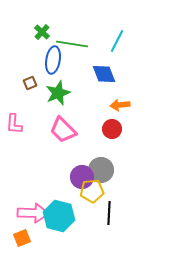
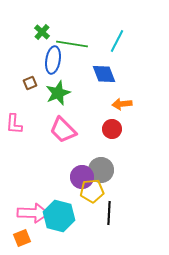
orange arrow: moved 2 px right, 1 px up
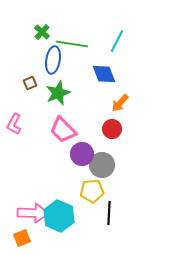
orange arrow: moved 2 px left, 1 px up; rotated 42 degrees counterclockwise
pink L-shape: rotated 25 degrees clockwise
gray circle: moved 1 px right, 5 px up
purple circle: moved 23 px up
cyan hexagon: rotated 8 degrees clockwise
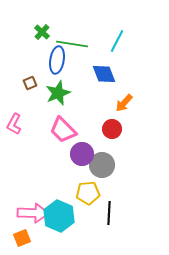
blue ellipse: moved 4 px right
orange arrow: moved 4 px right
yellow pentagon: moved 4 px left, 2 px down
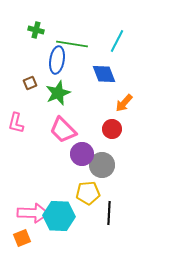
green cross: moved 6 px left, 2 px up; rotated 28 degrees counterclockwise
pink L-shape: moved 2 px right, 1 px up; rotated 15 degrees counterclockwise
cyan hexagon: rotated 20 degrees counterclockwise
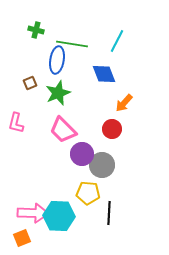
yellow pentagon: rotated 10 degrees clockwise
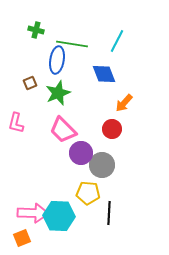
purple circle: moved 1 px left, 1 px up
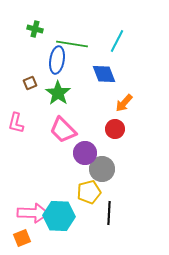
green cross: moved 1 px left, 1 px up
green star: rotated 15 degrees counterclockwise
red circle: moved 3 px right
purple circle: moved 4 px right
gray circle: moved 4 px down
yellow pentagon: moved 1 px right, 1 px up; rotated 20 degrees counterclockwise
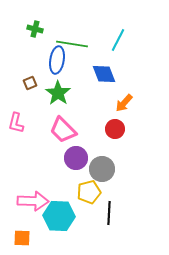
cyan line: moved 1 px right, 1 px up
purple circle: moved 9 px left, 5 px down
pink arrow: moved 12 px up
orange square: rotated 24 degrees clockwise
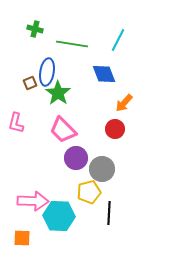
blue ellipse: moved 10 px left, 12 px down
